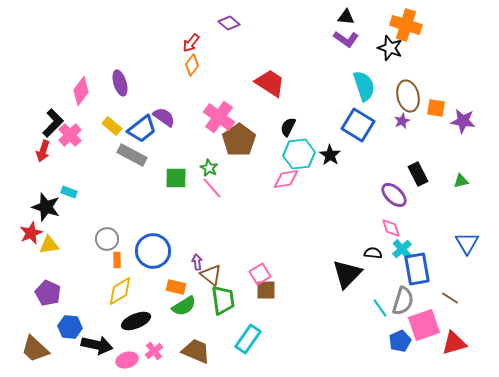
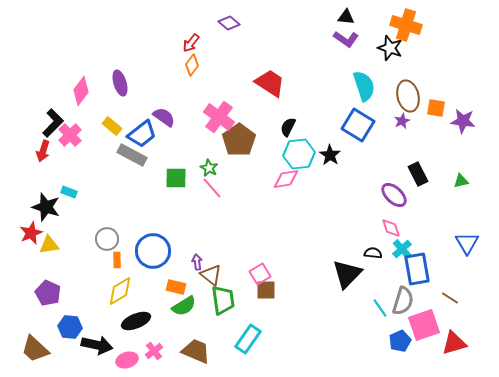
blue trapezoid at (142, 129): moved 5 px down
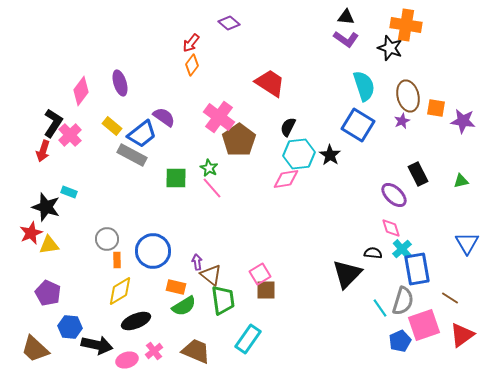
orange cross at (406, 25): rotated 8 degrees counterclockwise
black L-shape at (53, 123): rotated 12 degrees counterclockwise
red triangle at (454, 343): moved 8 px right, 8 px up; rotated 20 degrees counterclockwise
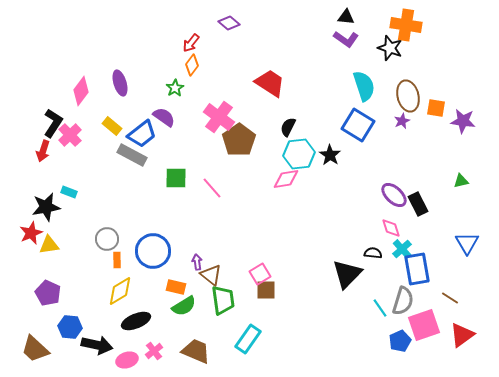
green star at (209, 168): moved 34 px left, 80 px up; rotated 12 degrees clockwise
black rectangle at (418, 174): moved 30 px down
black star at (46, 207): rotated 28 degrees counterclockwise
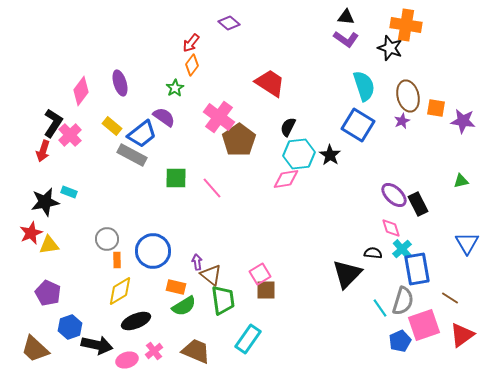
black star at (46, 207): moved 1 px left, 5 px up
blue hexagon at (70, 327): rotated 25 degrees counterclockwise
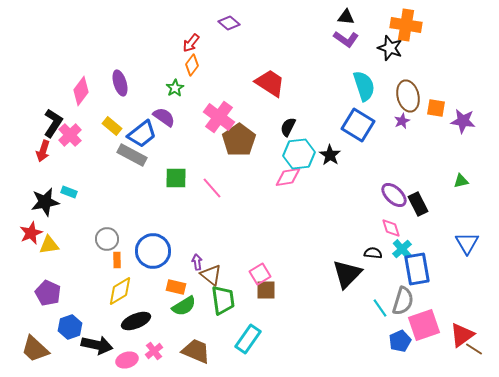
pink diamond at (286, 179): moved 2 px right, 2 px up
brown line at (450, 298): moved 24 px right, 51 px down
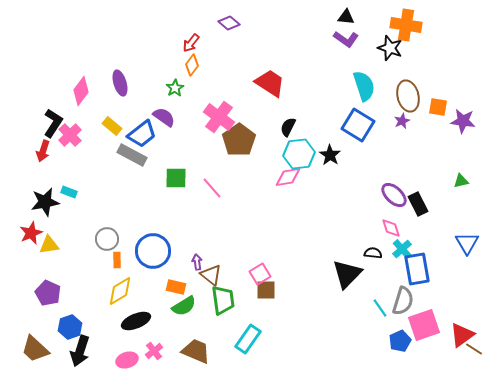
orange square at (436, 108): moved 2 px right, 1 px up
black arrow at (97, 345): moved 17 px left, 6 px down; rotated 96 degrees clockwise
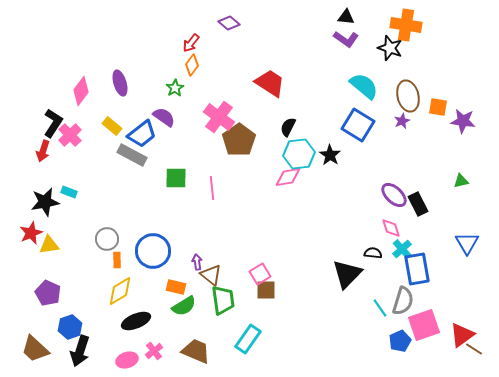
cyan semicircle at (364, 86): rotated 32 degrees counterclockwise
pink line at (212, 188): rotated 35 degrees clockwise
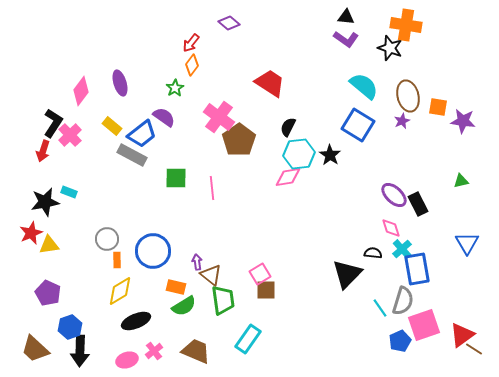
black arrow at (80, 351): rotated 16 degrees counterclockwise
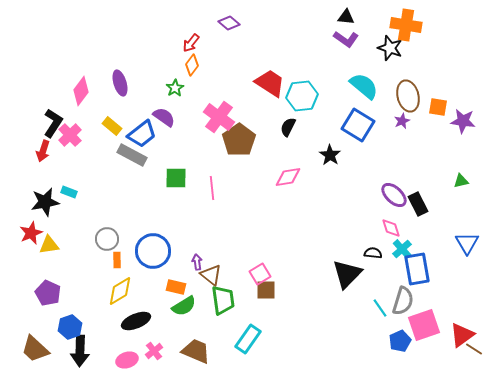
cyan hexagon at (299, 154): moved 3 px right, 58 px up
